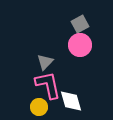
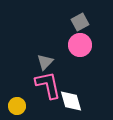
gray square: moved 2 px up
yellow circle: moved 22 px left, 1 px up
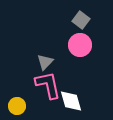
gray square: moved 1 px right, 2 px up; rotated 24 degrees counterclockwise
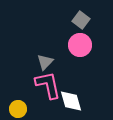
yellow circle: moved 1 px right, 3 px down
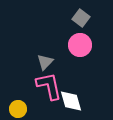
gray square: moved 2 px up
pink L-shape: moved 1 px right, 1 px down
